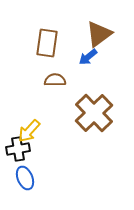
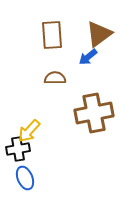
brown rectangle: moved 5 px right, 8 px up; rotated 12 degrees counterclockwise
brown semicircle: moved 2 px up
brown cross: rotated 33 degrees clockwise
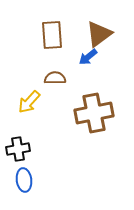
yellow arrow: moved 29 px up
blue ellipse: moved 1 px left, 2 px down; rotated 15 degrees clockwise
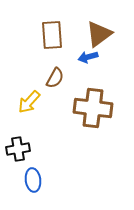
blue arrow: rotated 24 degrees clockwise
brown semicircle: rotated 120 degrees clockwise
brown cross: moved 1 px left, 5 px up; rotated 18 degrees clockwise
blue ellipse: moved 9 px right
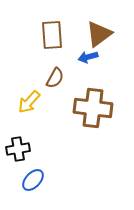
blue ellipse: rotated 50 degrees clockwise
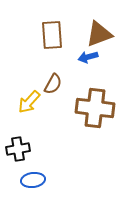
brown triangle: rotated 16 degrees clockwise
brown semicircle: moved 2 px left, 6 px down
brown cross: moved 2 px right
blue ellipse: rotated 40 degrees clockwise
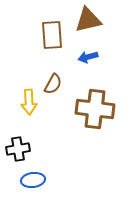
brown triangle: moved 11 px left, 14 px up; rotated 8 degrees clockwise
yellow arrow: rotated 45 degrees counterclockwise
brown cross: moved 1 px down
